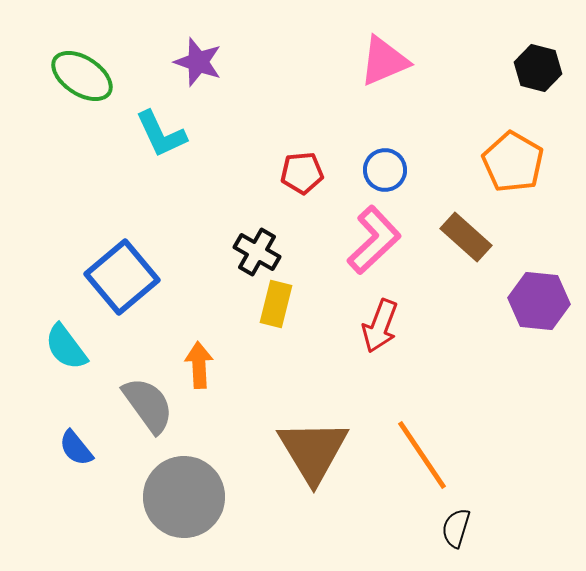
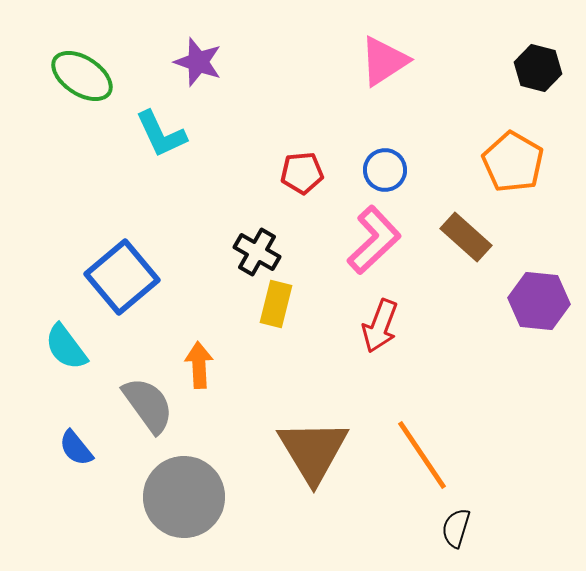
pink triangle: rotated 10 degrees counterclockwise
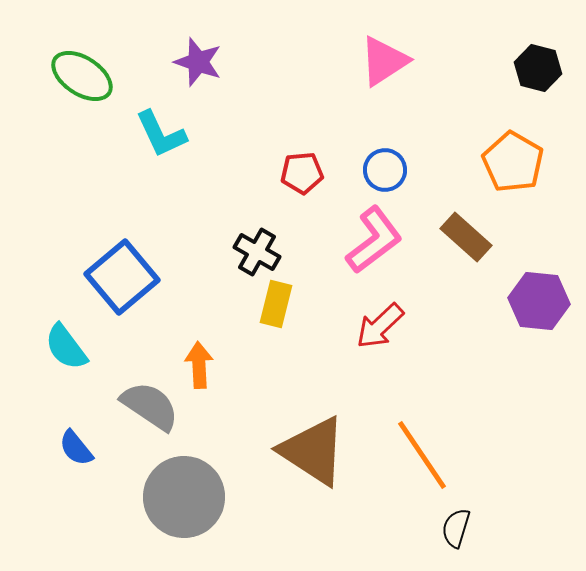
pink L-shape: rotated 6 degrees clockwise
red arrow: rotated 26 degrees clockwise
gray semicircle: moved 2 px right, 1 px down; rotated 20 degrees counterclockwise
brown triangle: rotated 26 degrees counterclockwise
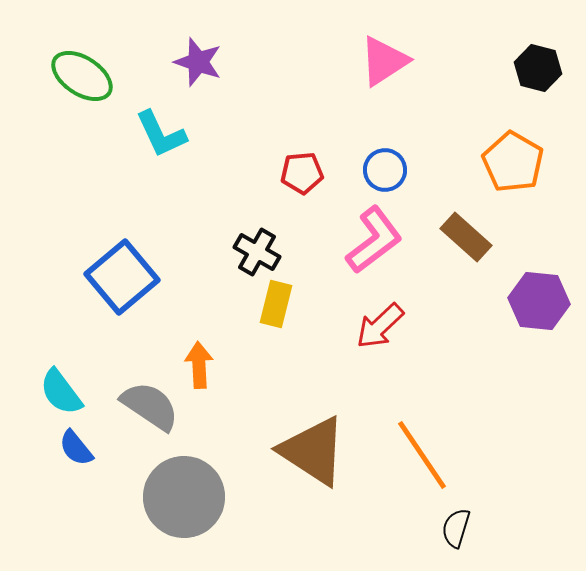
cyan semicircle: moved 5 px left, 45 px down
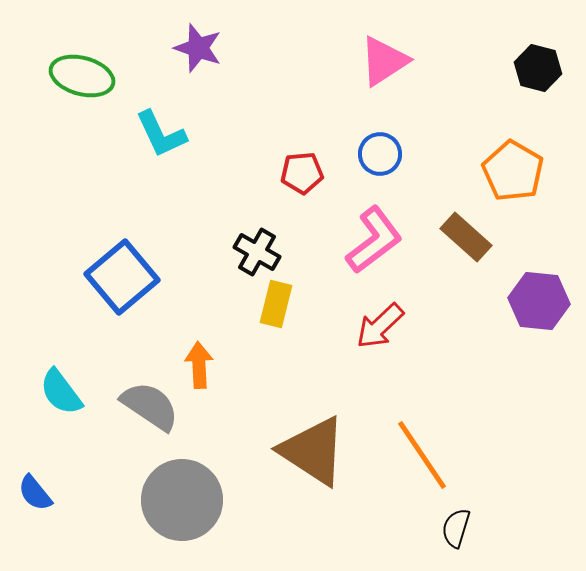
purple star: moved 14 px up
green ellipse: rotated 18 degrees counterclockwise
orange pentagon: moved 9 px down
blue circle: moved 5 px left, 16 px up
blue semicircle: moved 41 px left, 45 px down
gray circle: moved 2 px left, 3 px down
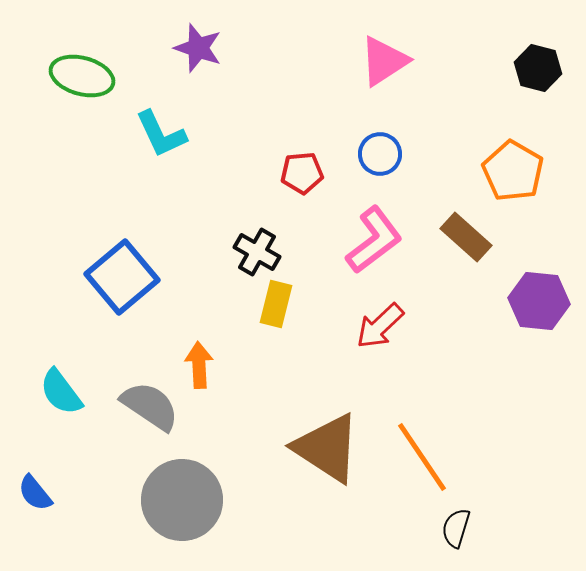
brown triangle: moved 14 px right, 3 px up
orange line: moved 2 px down
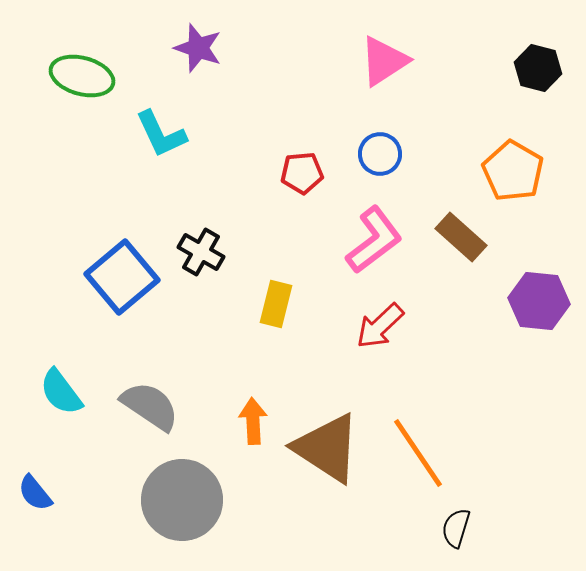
brown rectangle: moved 5 px left
black cross: moved 56 px left
orange arrow: moved 54 px right, 56 px down
orange line: moved 4 px left, 4 px up
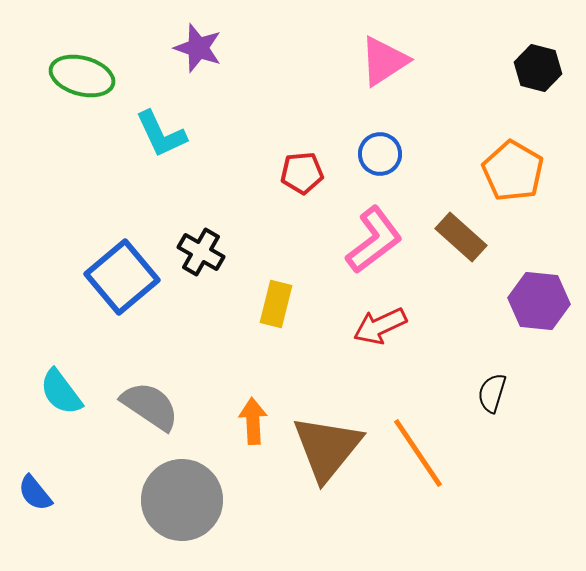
red arrow: rotated 18 degrees clockwise
brown triangle: rotated 36 degrees clockwise
black semicircle: moved 36 px right, 135 px up
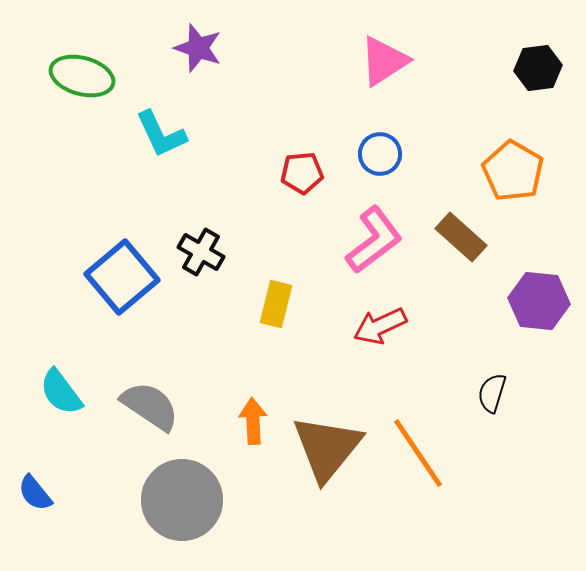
black hexagon: rotated 21 degrees counterclockwise
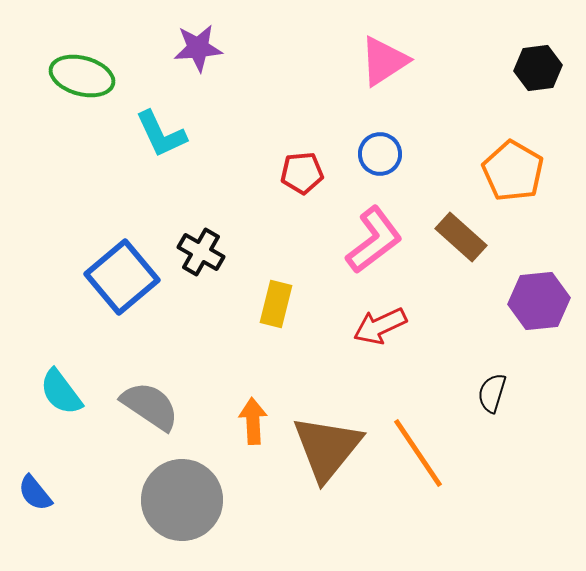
purple star: rotated 24 degrees counterclockwise
purple hexagon: rotated 12 degrees counterclockwise
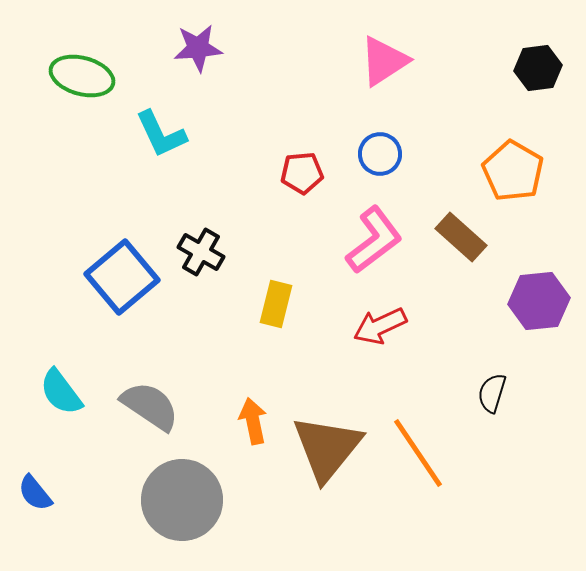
orange arrow: rotated 9 degrees counterclockwise
